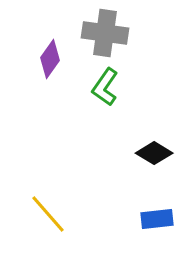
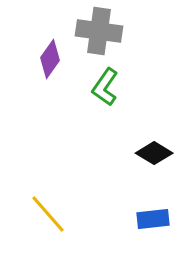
gray cross: moved 6 px left, 2 px up
blue rectangle: moved 4 px left
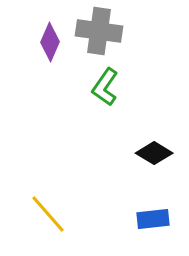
purple diamond: moved 17 px up; rotated 12 degrees counterclockwise
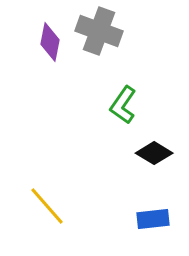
gray cross: rotated 12 degrees clockwise
purple diamond: rotated 12 degrees counterclockwise
green L-shape: moved 18 px right, 18 px down
yellow line: moved 1 px left, 8 px up
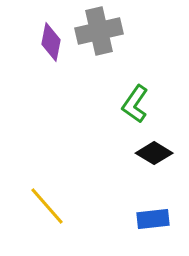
gray cross: rotated 33 degrees counterclockwise
purple diamond: moved 1 px right
green L-shape: moved 12 px right, 1 px up
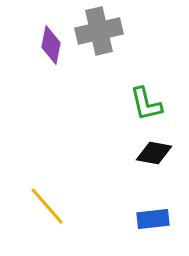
purple diamond: moved 3 px down
green L-shape: moved 11 px right; rotated 48 degrees counterclockwise
black diamond: rotated 21 degrees counterclockwise
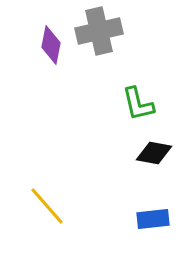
green L-shape: moved 8 px left
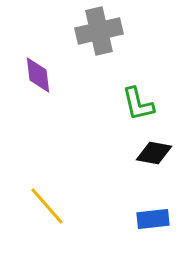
purple diamond: moved 13 px left, 30 px down; rotated 18 degrees counterclockwise
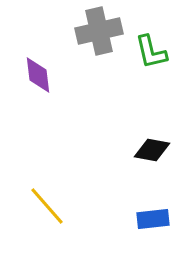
green L-shape: moved 13 px right, 52 px up
black diamond: moved 2 px left, 3 px up
